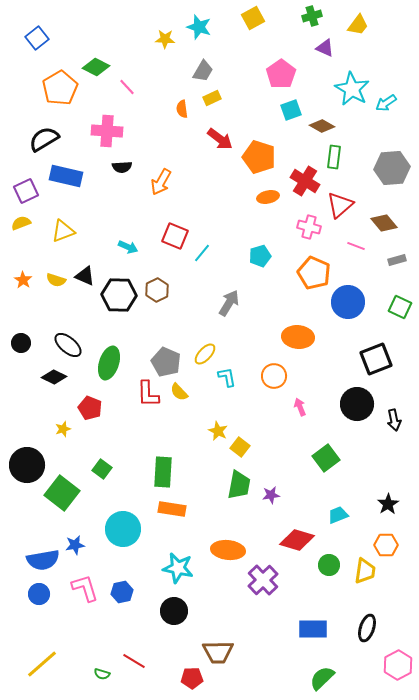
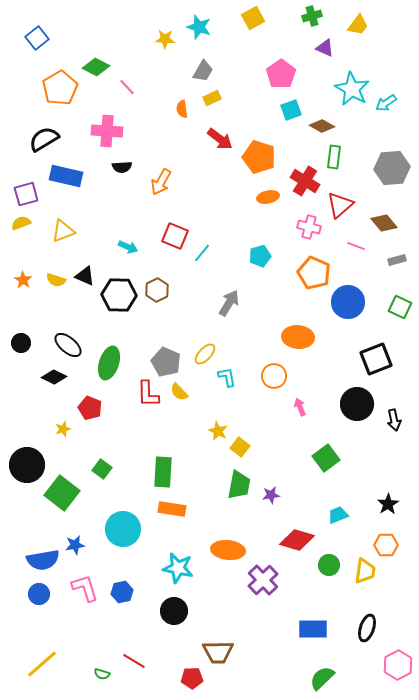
purple square at (26, 191): moved 3 px down; rotated 10 degrees clockwise
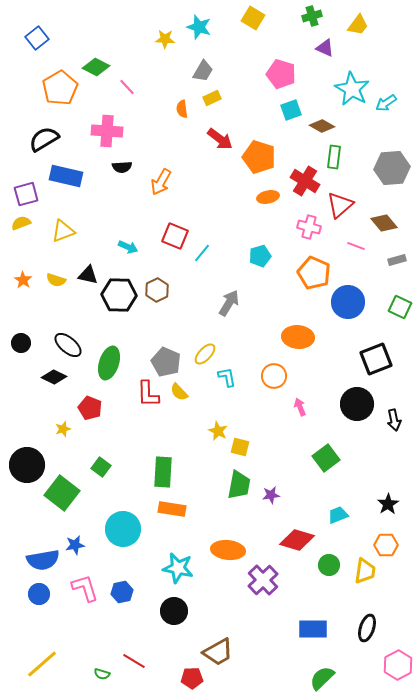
yellow square at (253, 18): rotated 30 degrees counterclockwise
pink pentagon at (281, 74): rotated 20 degrees counterclockwise
black triangle at (85, 276): moved 3 px right, 1 px up; rotated 10 degrees counterclockwise
yellow square at (240, 447): rotated 24 degrees counterclockwise
green square at (102, 469): moved 1 px left, 2 px up
brown trapezoid at (218, 652): rotated 28 degrees counterclockwise
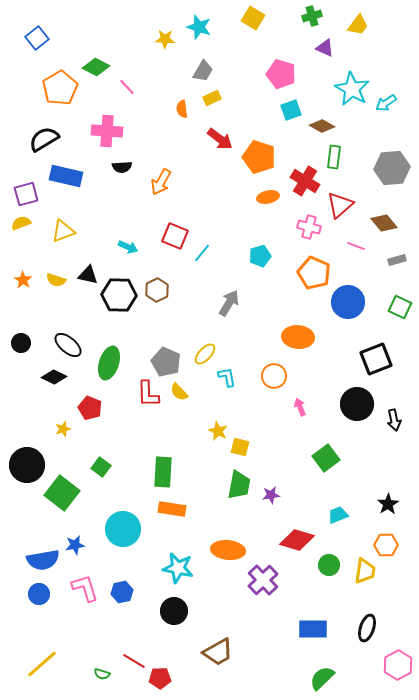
red pentagon at (192, 678): moved 32 px left
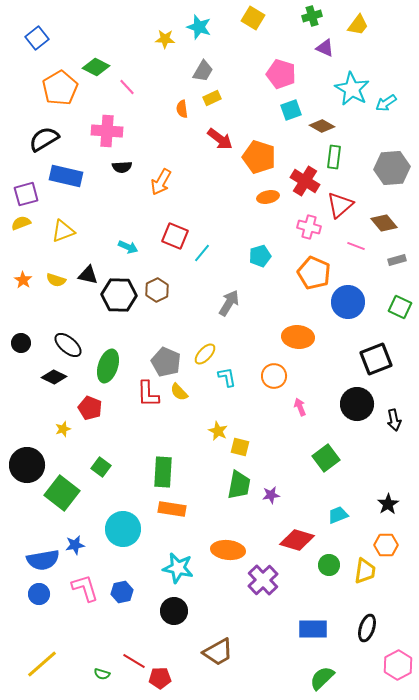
green ellipse at (109, 363): moved 1 px left, 3 px down
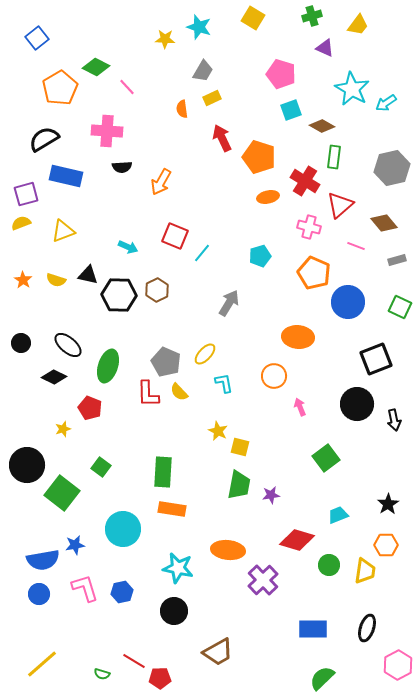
red arrow at (220, 139): moved 2 px right, 1 px up; rotated 152 degrees counterclockwise
gray hexagon at (392, 168): rotated 8 degrees counterclockwise
cyan L-shape at (227, 377): moved 3 px left, 6 px down
